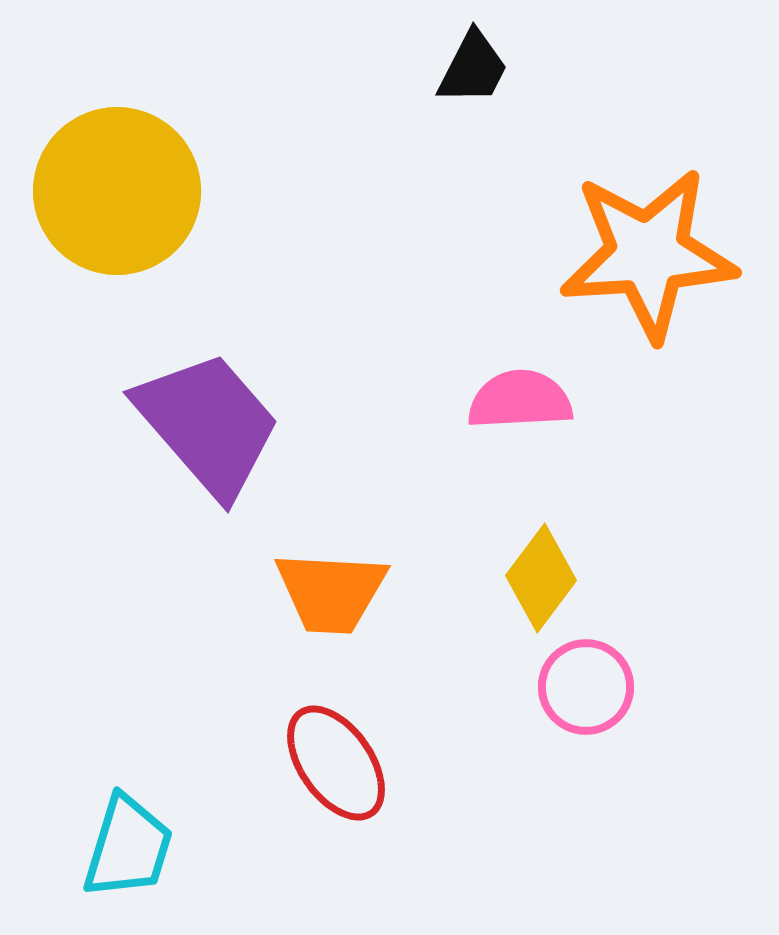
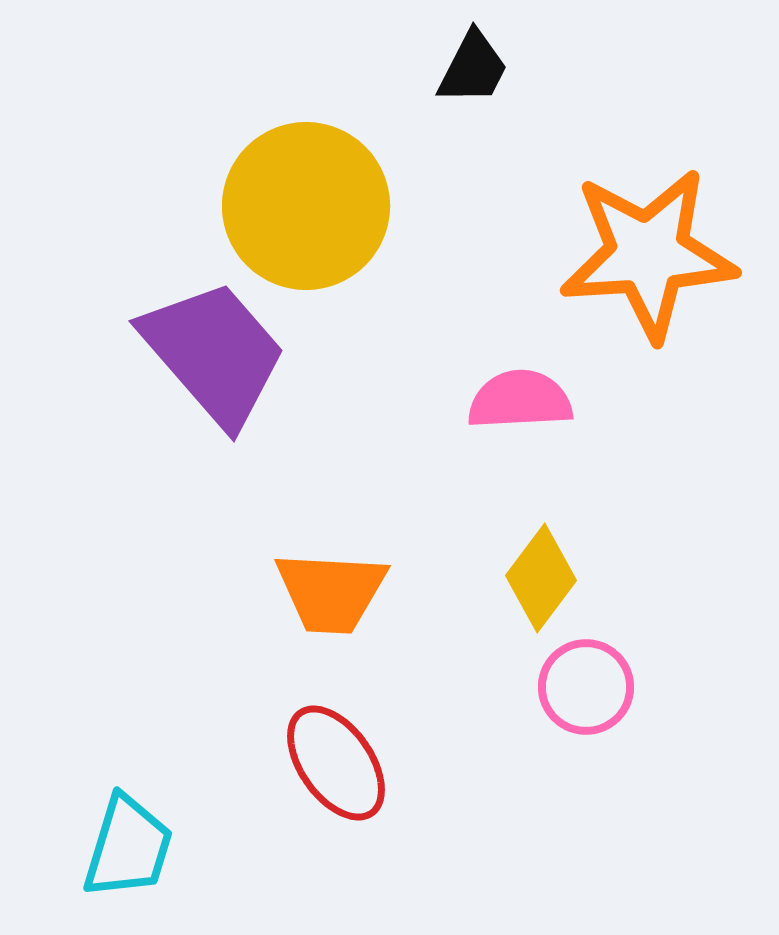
yellow circle: moved 189 px right, 15 px down
purple trapezoid: moved 6 px right, 71 px up
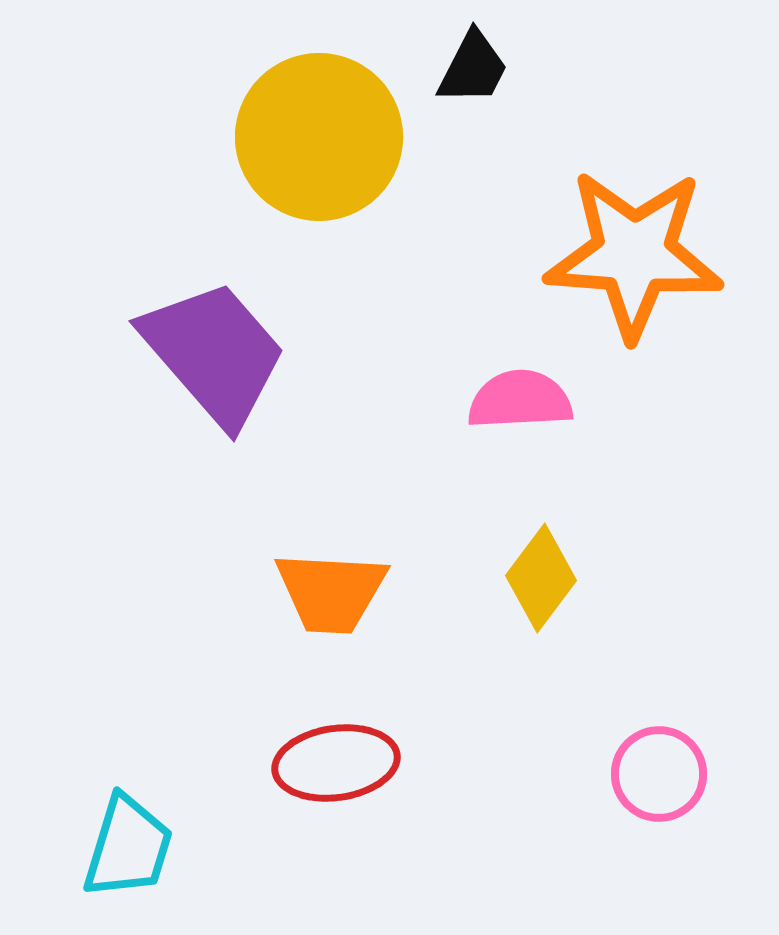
yellow circle: moved 13 px right, 69 px up
orange star: moved 14 px left; rotated 8 degrees clockwise
pink circle: moved 73 px right, 87 px down
red ellipse: rotated 63 degrees counterclockwise
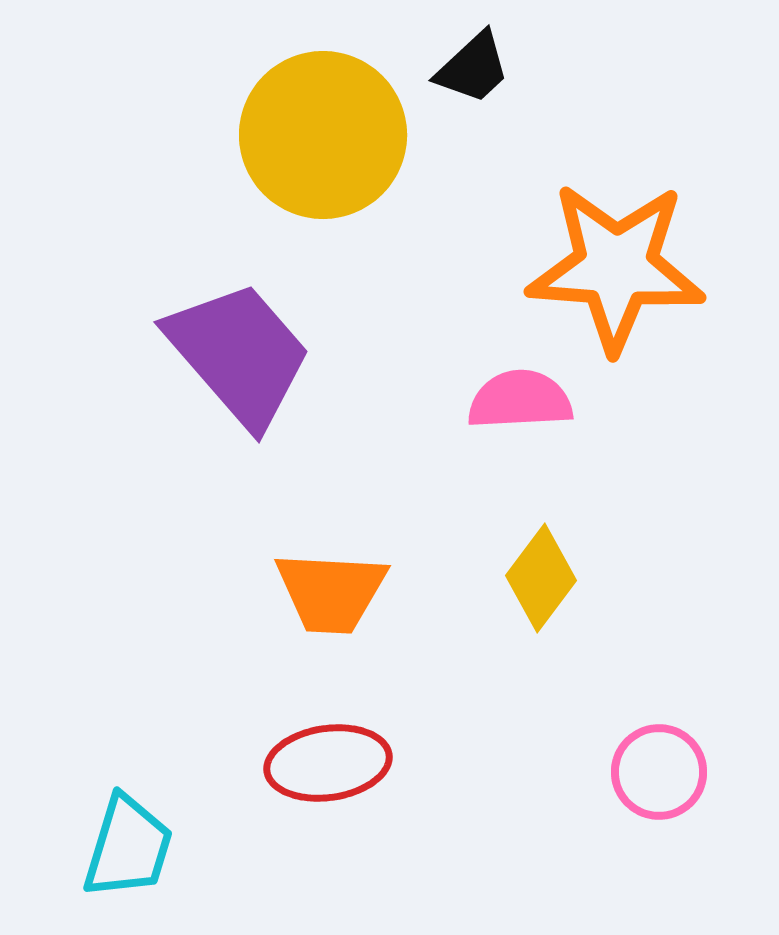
black trapezoid: rotated 20 degrees clockwise
yellow circle: moved 4 px right, 2 px up
orange star: moved 18 px left, 13 px down
purple trapezoid: moved 25 px right, 1 px down
red ellipse: moved 8 px left
pink circle: moved 2 px up
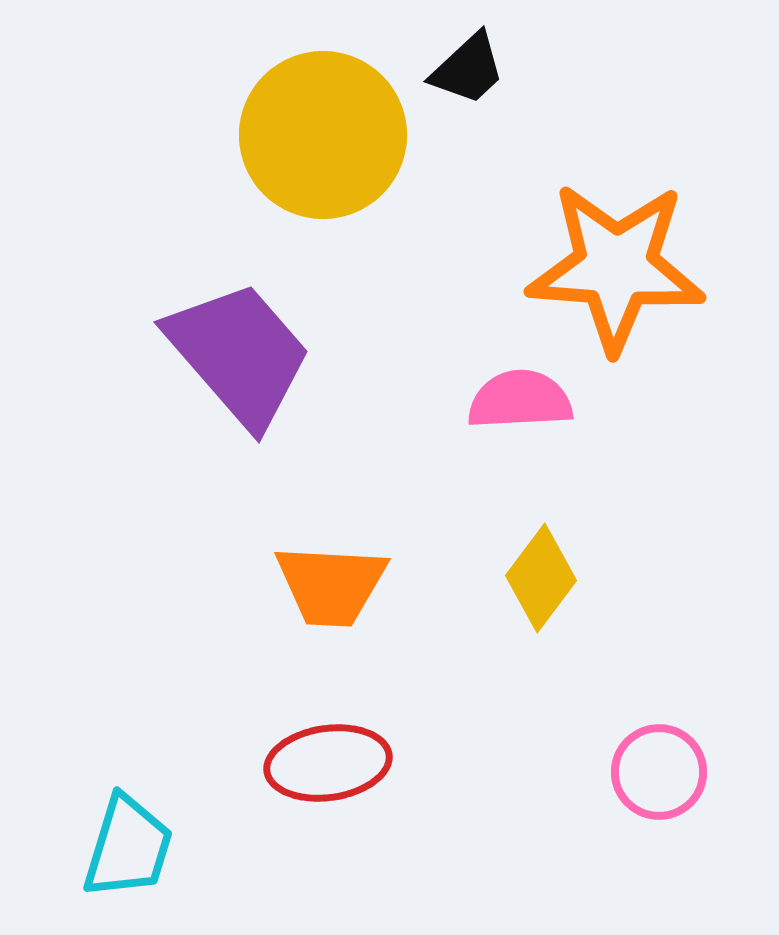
black trapezoid: moved 5 px left, 1 px down
orange trapezoid: moved 7 px up
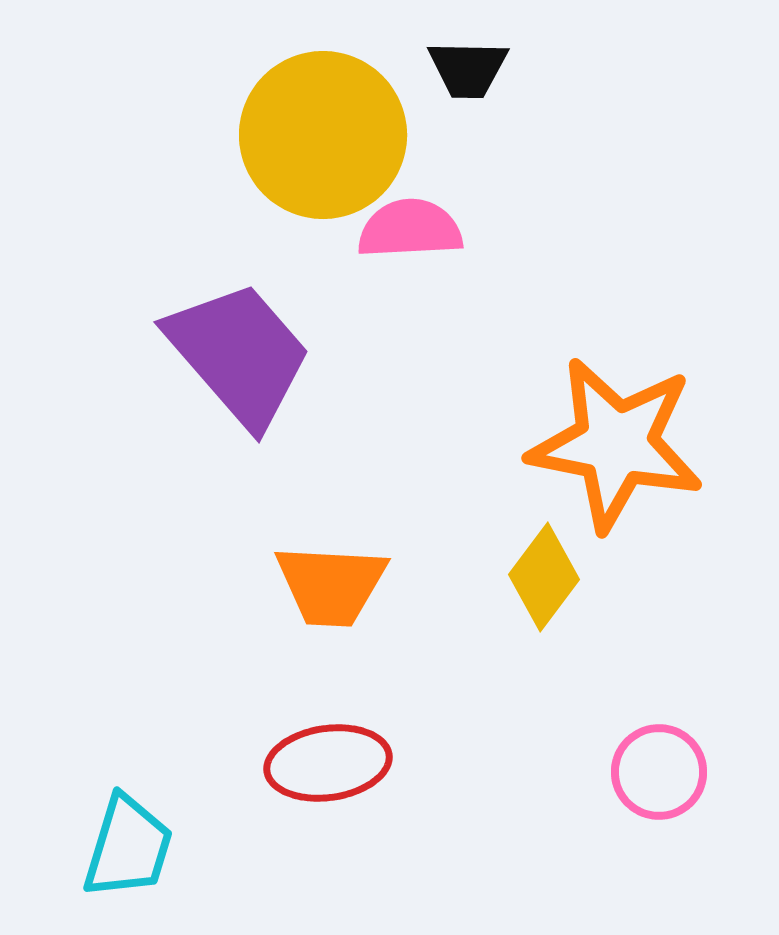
black trapezoid: rotated 44 degrees clockwise
orange star: moved 177 px down; rotated 7 degrees clockwise
pink semicircle: moved 110 px left, 171 px up
yellow diamond: moved 3 px right, 1 px up
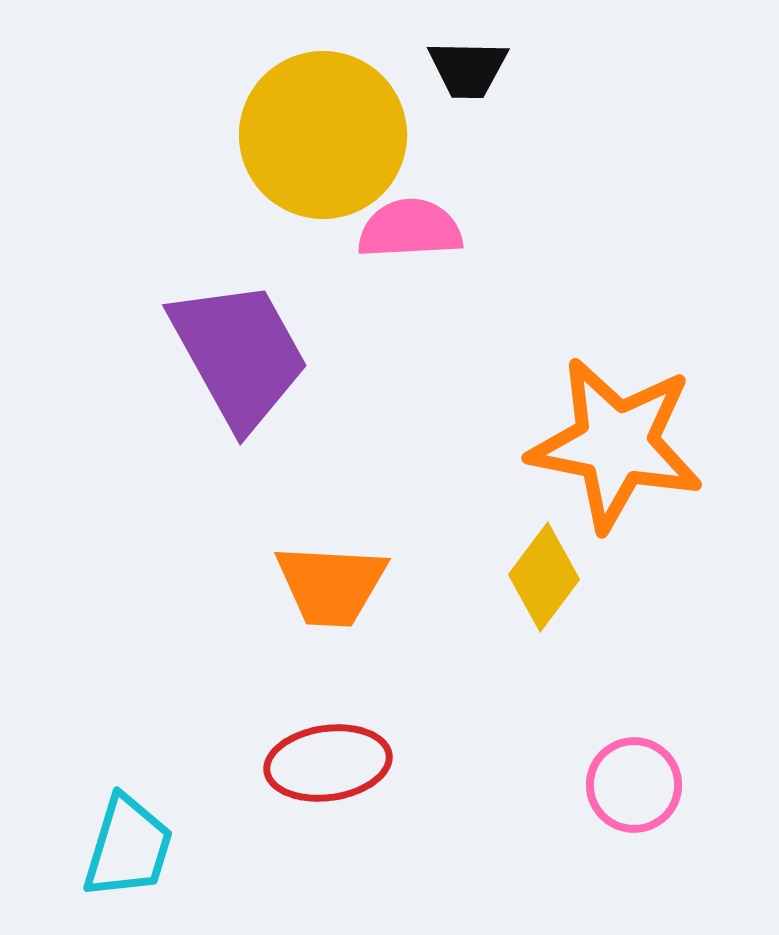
purple trapezoid: rotated 12 degrees clockwise
pink circle: moved 25 px left, 13 px down
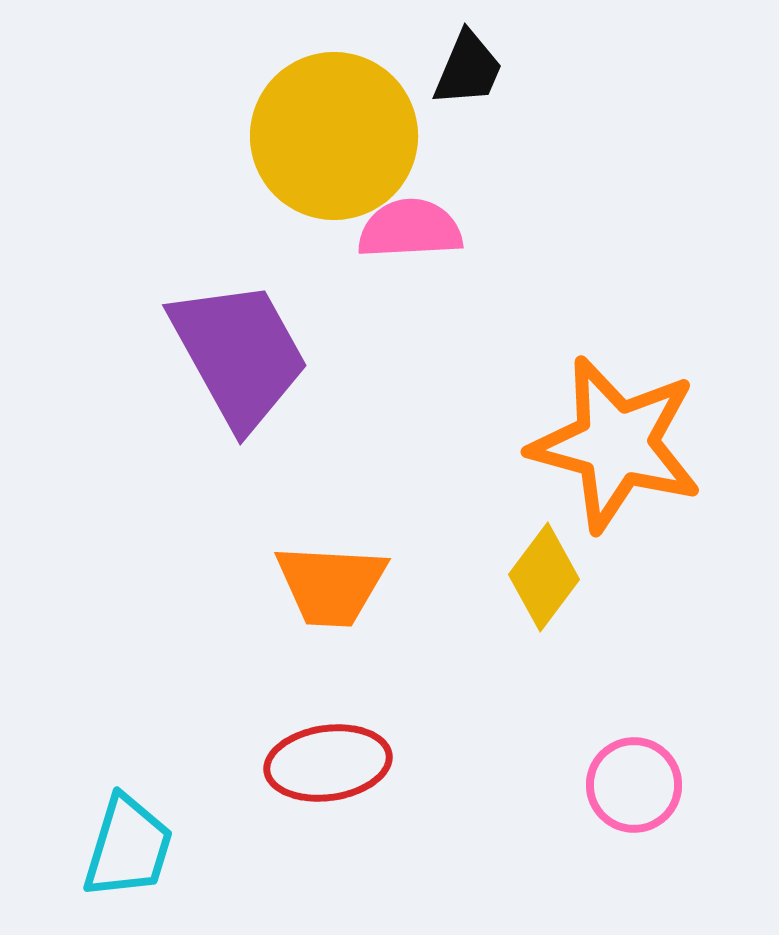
black trapezoid: rotated 68 degrees counterclockwise
yellow circle: moved 11 px right, 1 px down
orange star: rotated 4 degrees clockwise
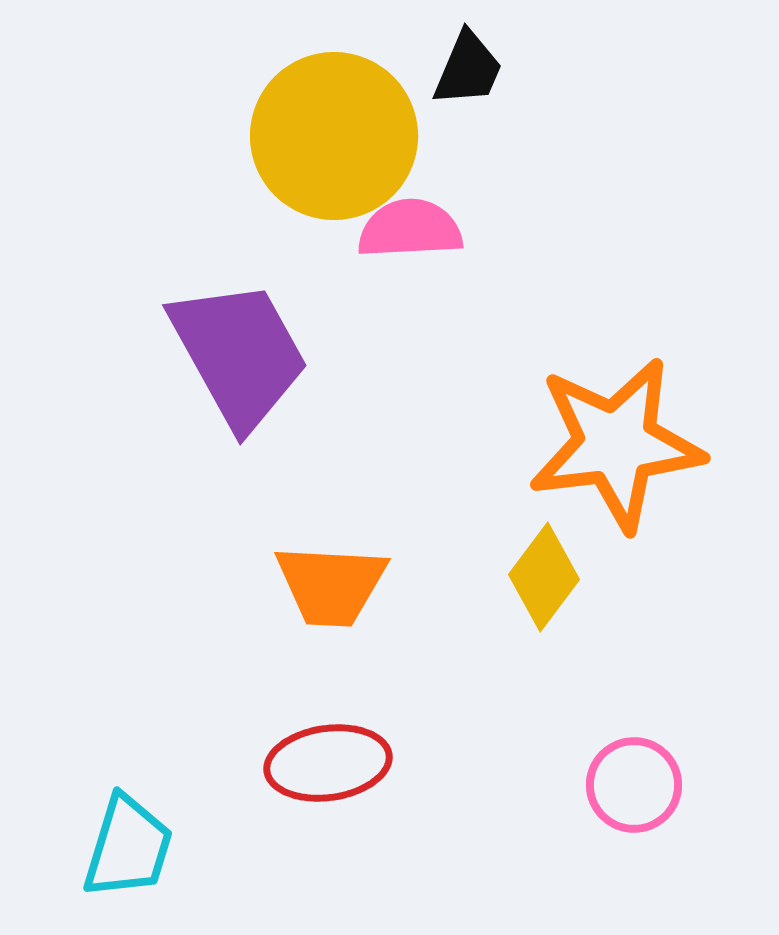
orange star: rotated 22 degrees counterclockwise
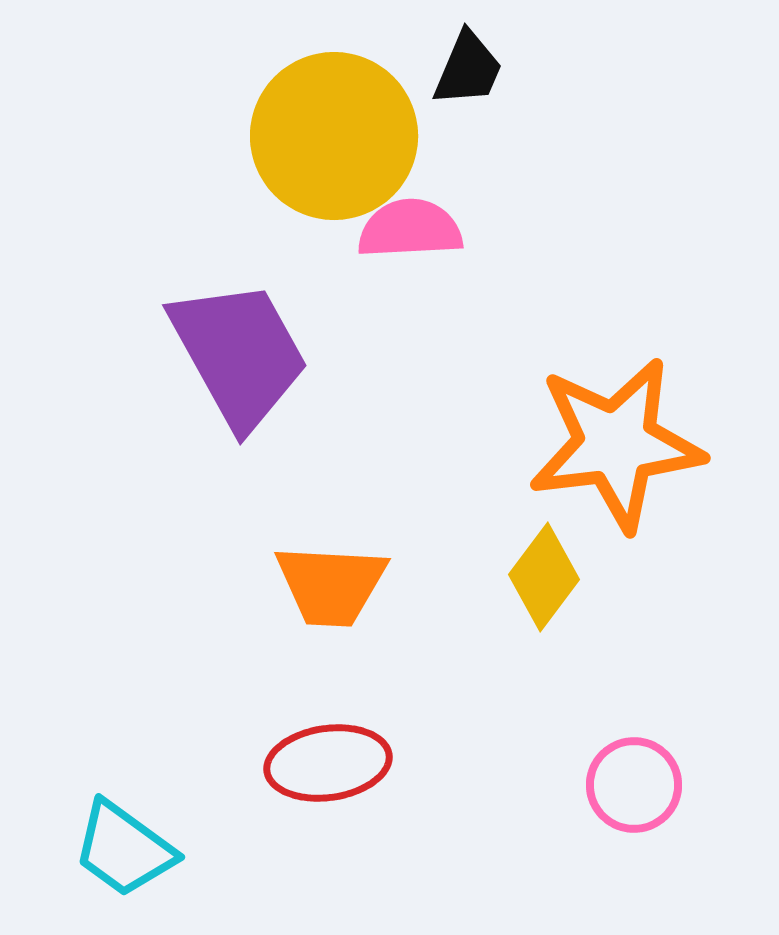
cyan trapezoid: moved 4 px left, 2 px down; rotated 109 degrees clockwise
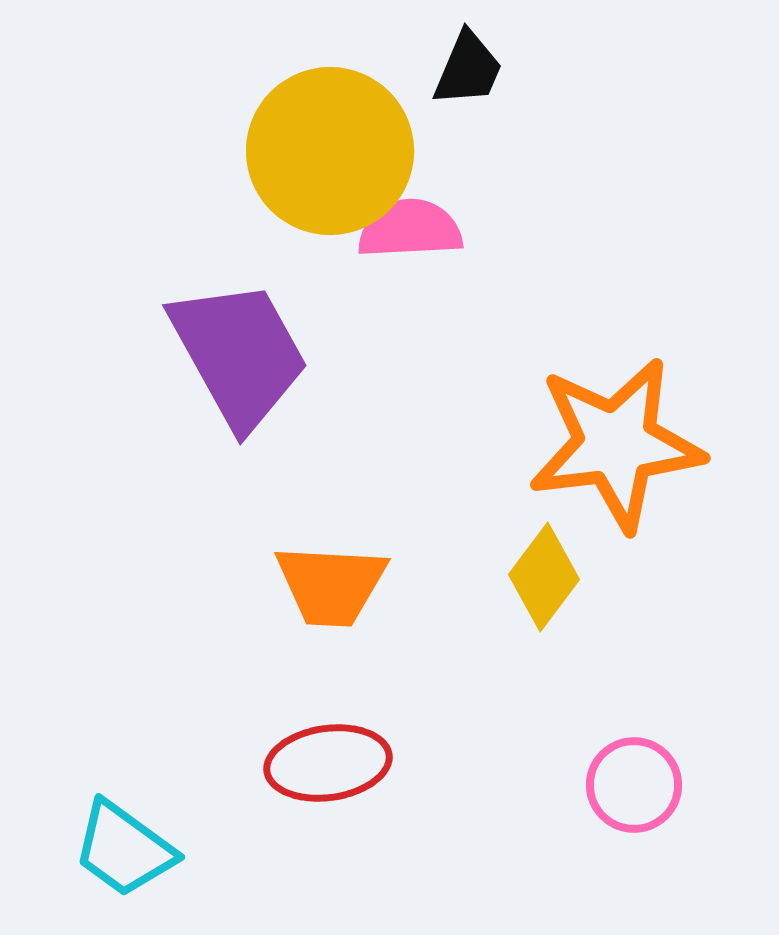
yellow circle: moved 4 px left, 15 px down
